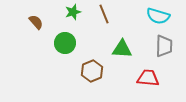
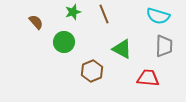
green circle: moved 1 px left, 1 px up
green triangle: rotated 25 degrees clockwise
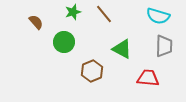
brown line: rotated 18 degrees counterclockwise
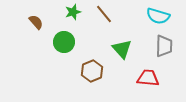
green triangle: rotated 20 degrees clockwise
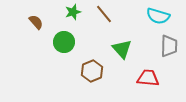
gray trapezoid: moved 5 px right
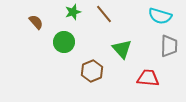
cyan semicircle: moved 2 px right
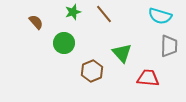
green circle: moved 1 px down
green triangle: moved 4 px down
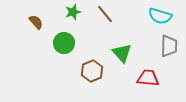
brown line: moved 1 px right
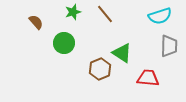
cyan semicircle: rotated 35 degrees counterclockwise
green triangle: rotated 15 degrees counterclockwise
brown hexagon: moved 8 px right, 2 px up
